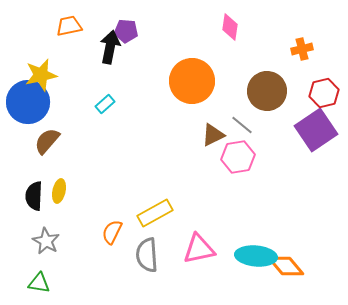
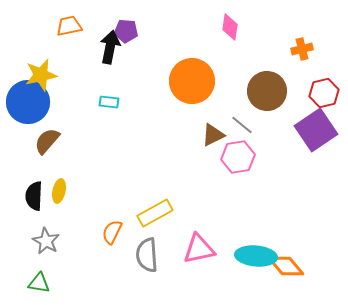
cyan rectangle: moved 4 px right, 2 px up; rotated 48 degrees clockwise
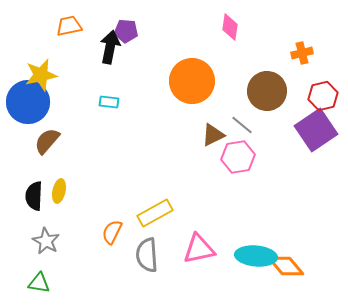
orange cross: moved 4 px down
red hexagon: moved 1 px left, 3 px down
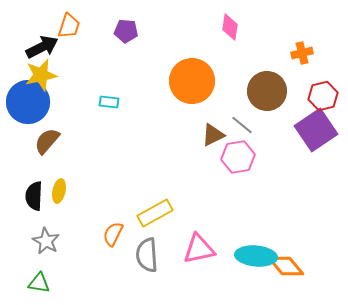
orange trapezoid: rotated 120 degrees clockwise
black arrow: moved 68 px left; rotated 52 degrees clockwise
orange semicircle: moved 1 px right, 2 px down
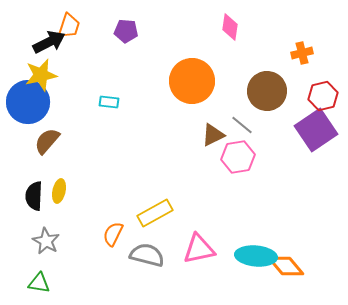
black arrow: moved 7 px right, 5 px up
gray semicircle: rotated 108 degrees clockwise
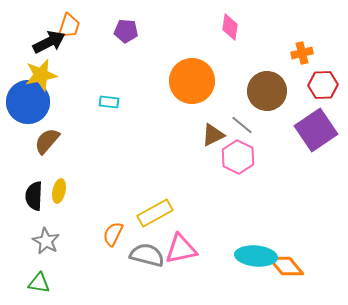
red hexagon: moved 11 px up; rotated 12 degrees clockwise
pink hexagon: rotated 24 degrees counterclockwise
pink triangle: moved 18 px left
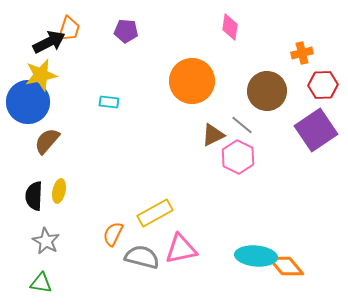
orange trapezoid: moved 3 px down
gray semicircle: moved 5 px left, 2 px down
green triangle: moved 2 px right
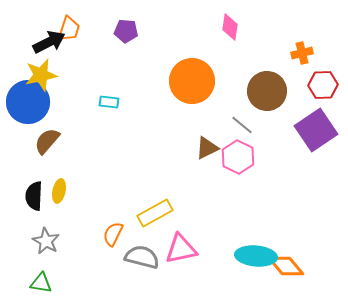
brown triangle: moved 6 px left, 13 px down
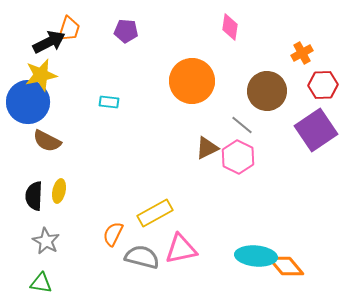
orange cross: rotated 15 degrees counterclockwise
brown semicircle: rotated 104 degrees counterclockwise
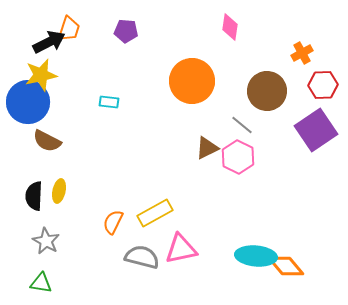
orange semicircle: moved 12 px up
